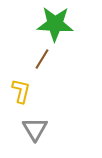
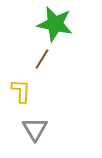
green star: rotated 9 degrees clockwise
yellow L-shape: rotated 10 degrees counterclockwise
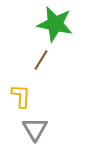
brown line: moved 1 px left, 1 px down
yellow L-shape: moved 5 px down
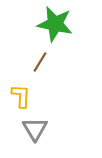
brown line: moved 1 px left, 2 px down
